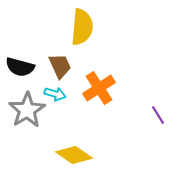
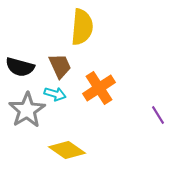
yellow diamond: moved 7 px left, 5 px up
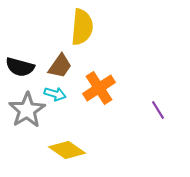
brown trapezoid: rotated 60 degrees clockwise
purple line: moved 5 px up
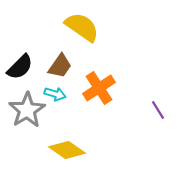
yellow semicircle: rotated 60 degrees counterclockwise
black semicircle: rotated 60 degrees counterclockwise
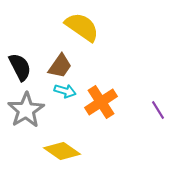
black semicircle: rotated 72 degrees counterclockwise
orange cross: moved 2 px right, 14 px down
cyan arrow: moved 10 px right, 3 px up
gray star: moved 1 px left
yellow diamond: moved 5 px left, 1 px down
